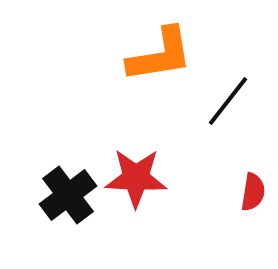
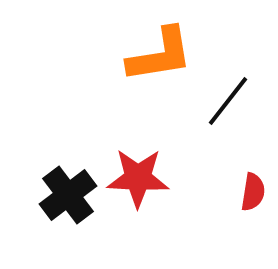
red star: moved 2 px right
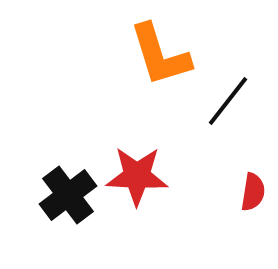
orange L-shape: rotated 82 degrees clockwise
red star: moved 1 px left, 2 px up
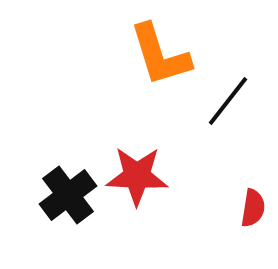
red semicircle: moved 16 px down
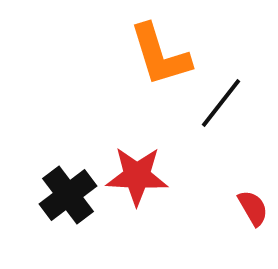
black line: moved 7 px left, 2 px down
red semicircle: rotated 39 degrees counterclockwise
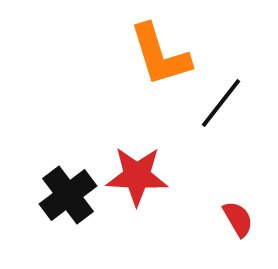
red semicircle: moved 15 px left, 11 px down
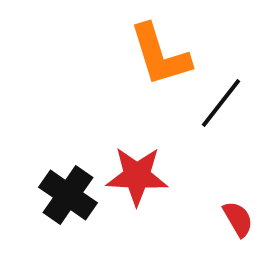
black cross: rotated 18 degrees counterclockwise
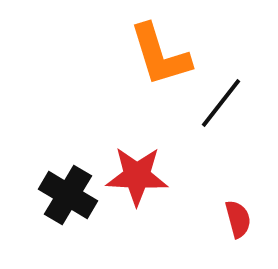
black cross: rotated 4 degrees counterclockwise
red semicircle: rotated 15 degrees clockwise
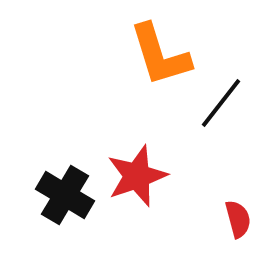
red star: rotated 22 degrees counterclockwise
black cross: moved 3 px left
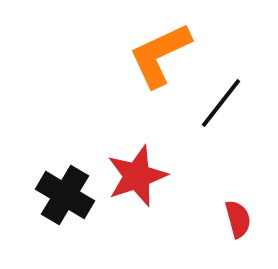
orange L-shape: rotated 82 degrees clockwise
